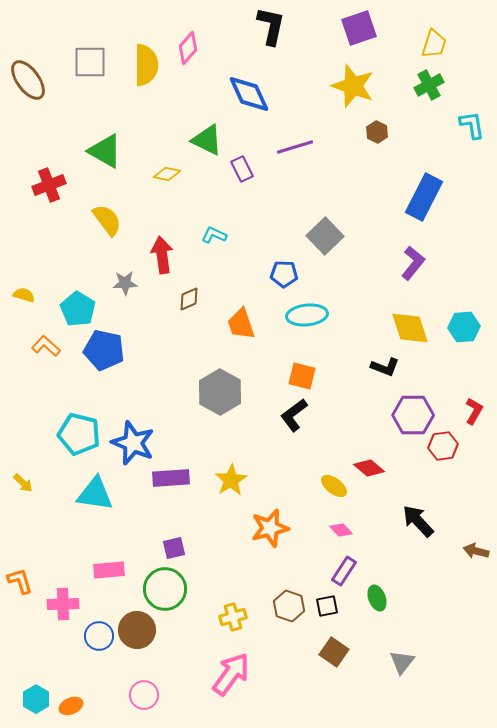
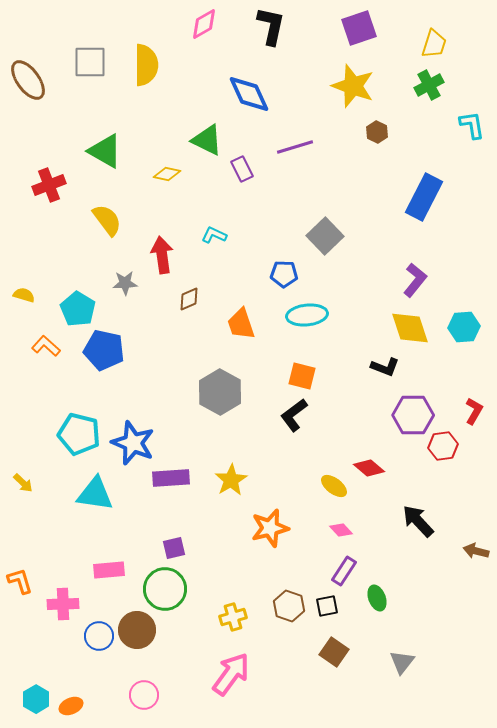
pink diamond at (188, 48): moved 16 px right, 24 px up; rotated 20 degrees clockwise
purple L-shape at (413, 263): moved 2 px right, 17 px down
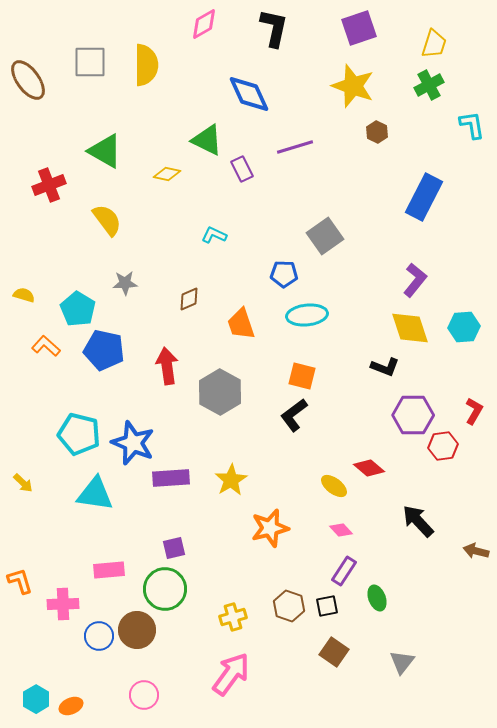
black L-shape at (271, 26): moved 3 px right, 2 px down
gray square at (325, 236): rotated 9 degrees clockwise
red arrow at (162, 255): moved 5 px right, 111 px down
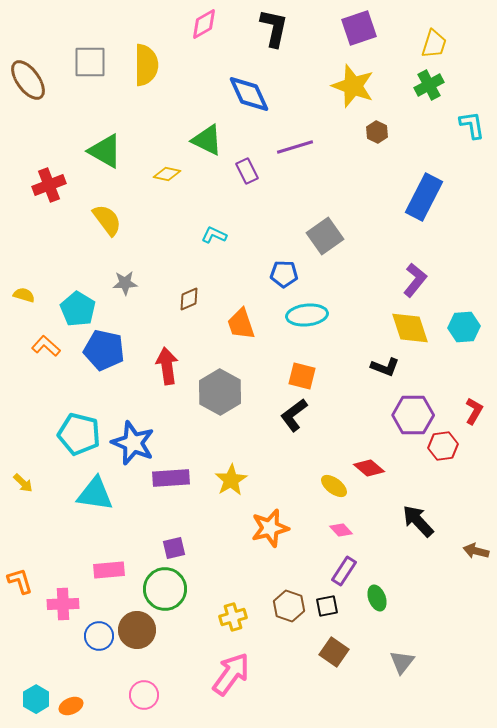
purple rectangle at (242, 169): moved 5 px right, 2 px down
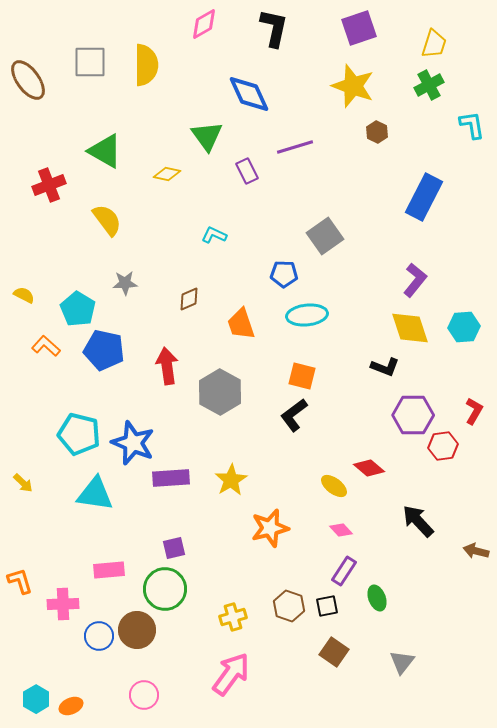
green triangle at (207, 140): moved 4 px up; rotated 28 degrees clockwise
yellow semicircle at (24, 295): rotated 10 degrees clockwise
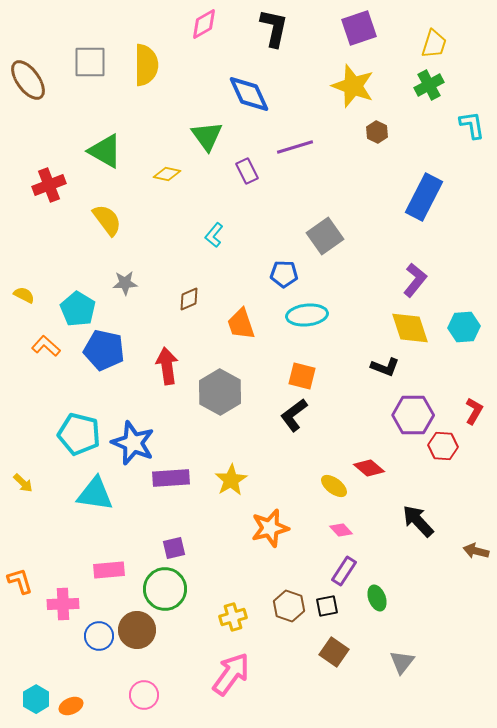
cyan L-shape at (214, 235): rotated 75 degrees counterclockwise
red hexagon at (443, 446): rotated 12 degrees clockwise
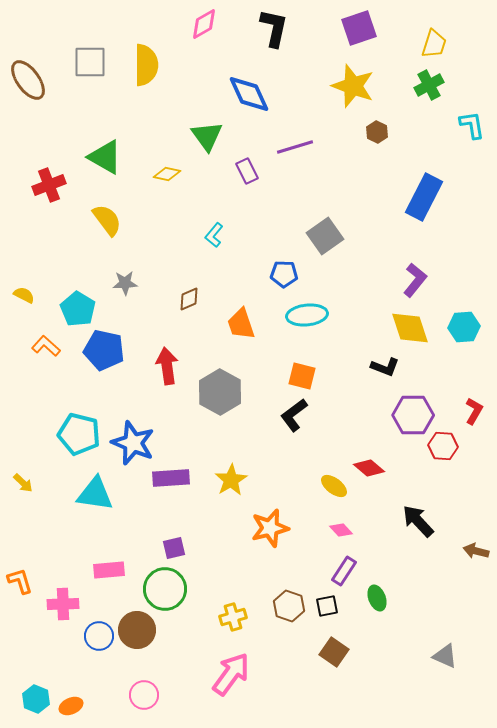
green triangle at (105, 151): moved 6 px down
gray triangle at (402, 662): moved 43 px right, 6 px up; rotated 44 degrees counterclockwise
cyan hexagon at (36, 699): rotated 8 degrees counterclockwise
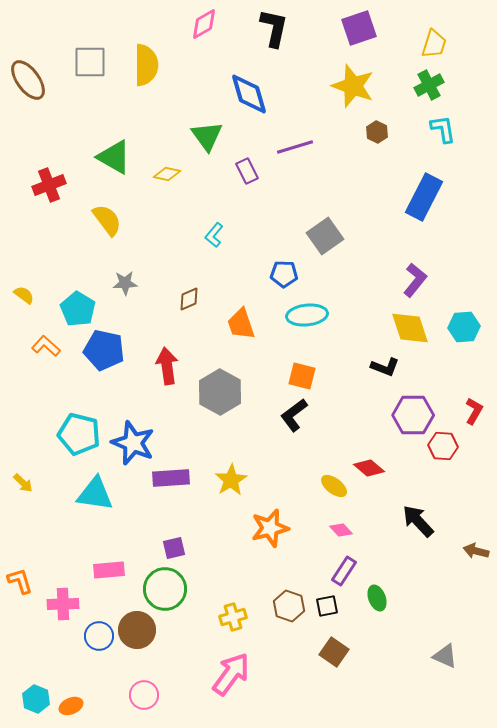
blue diamond at (249, 94): rotated 9 degrees clockwise
cyan L-shape at (472, 125): moved 29 px left, 4 px down
green triangle at (105, 157): moved 9 px right
yellow semicircle at (24, 295): rotated 10 degrees clockwise
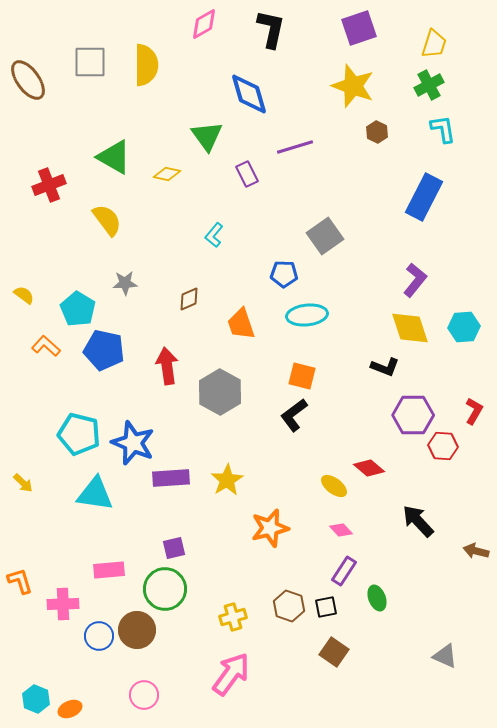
black L-shape at (274, 28): moved 3 px left, 1 px down
purple rectangle at (247, 171): moved 3 px down
yellow star at (231, 480): moved 4 px left
black square at (327, 606): moved 1 px left, 1 px down
orange ellipse at (71, 706): moved 1 px left, 3 px down
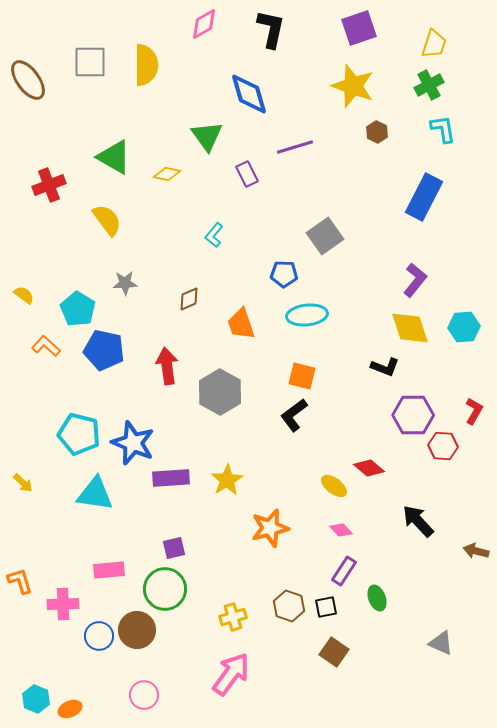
gray triangle at (445, 656): moved 4 px left, 13 px up
